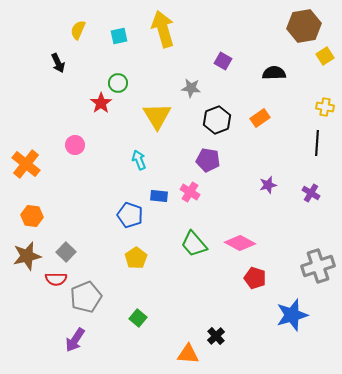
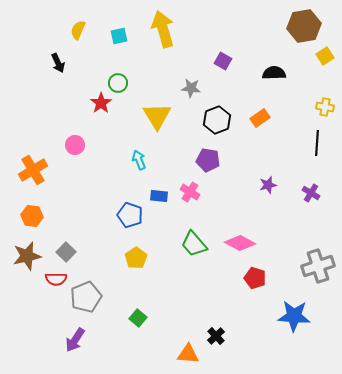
orange cross: moved 7 px right, 6 px down; rotated 20 degrees clockwise
blue star: moved 2 px right, 1 px down; rotated 20 degrees clockwise
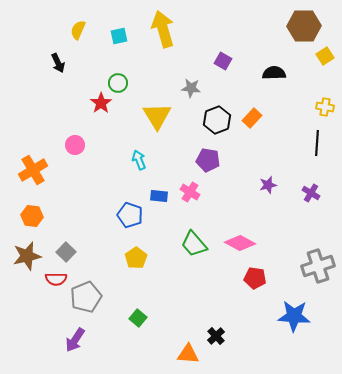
brown hexagon: rotated 8 degrees clockwise
orange rectangle: moved 8 px left; rotated 12 degrees counterclockwise
red pentagon: rotated 10 degrees counterclockwise
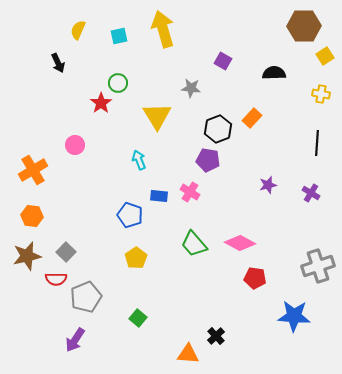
yellow cross: moved 4 px left, 13 px up
black hexagon: moved 1 px right, 9 px down
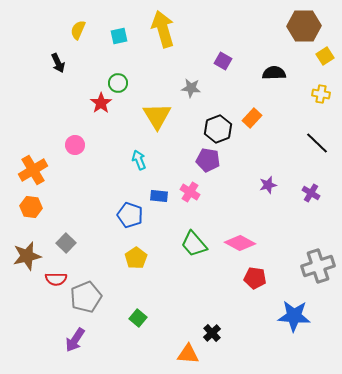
black line: rotated 50 degrees counterclockwise
orange hexagon: moved 1 px left, 9 px up
gray square: moved 9 px up
black cross: moved 4 px left, 3 px up
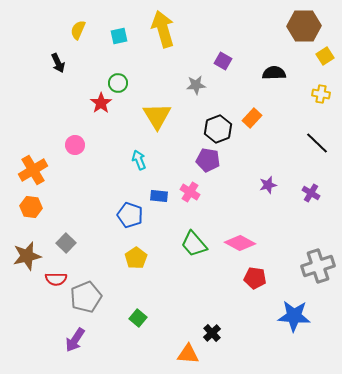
gray star: moved 5 px right, 3 px up; rotated 12 degrees counterclockwise
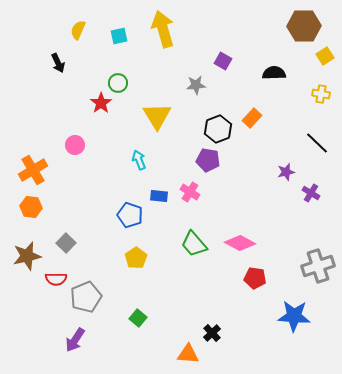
purple star: moved 18 px right, 13 px up
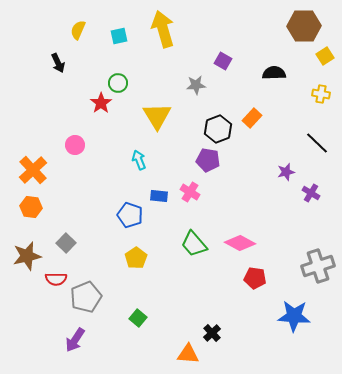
orange cross: rotated 12 degrees counterclockwise
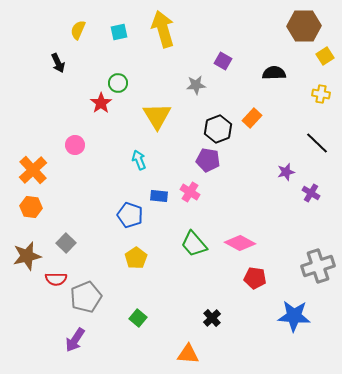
cyan square: moved 4 px up
black cross: moved 15 px up
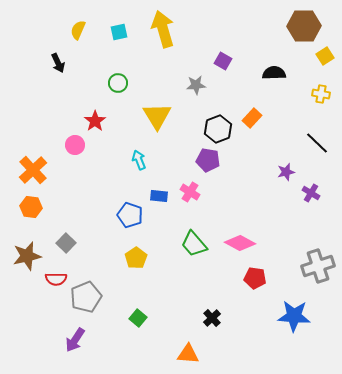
red star: moved 6 px left, 18 px down
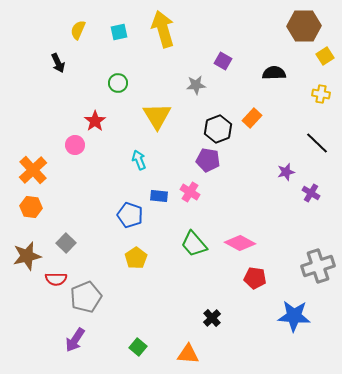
green square: moved 29 px down
